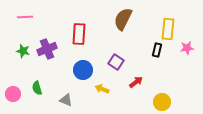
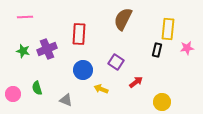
yellow arrow: moved 1 px left
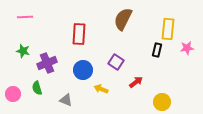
purple cross: moved 14 px down
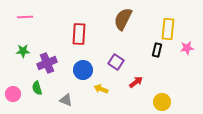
green star: rotated 16 degrees counterclockwise
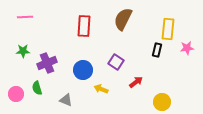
red rectangle: moved 5 px right, 8 px up
pink circle: moved 3 px right
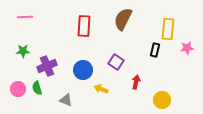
black rectangle: moved 2 px left
purple cross: moved 3 px down
red arrow: rotated 40 degrees counterclockwise
pink circle: moved 2 px right, 5 px up
yellow circle: moved 2 px up
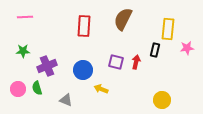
purple square: rotated 21 degrees counterclockwise
red arrow: moved 20 px up
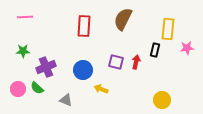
purple cross: moved 1 px left, 1 px down
green semicircle: rotated 32 degrees counterclockwise
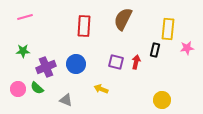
pink line: rotated 14 degrees counterclockwise
blue circle: moved 7 px left, 6 px up
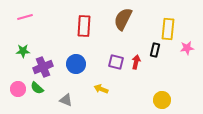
purple cross: moved 3 px left
